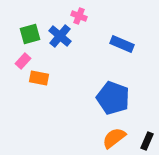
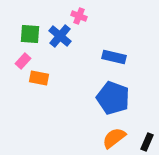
green square: rotated 20 degrees clockwise
blue rectangle: moved 8 px left, 13 px down; rotated 10 degrees counterclockwise
black rectangle: moved 1 px down
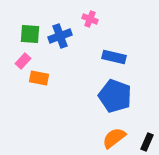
pink cross: moved 11 px right, 3 px down
blue cross: rotated 30 degrees clockwise
blue pentagon: moved 2 px right, 2 px up
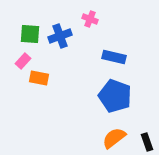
black rectangle: rotated 42 degrees counterclockwise
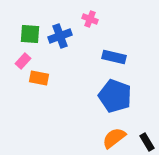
black rectangle: rotated 12 degrees counterclockwise
